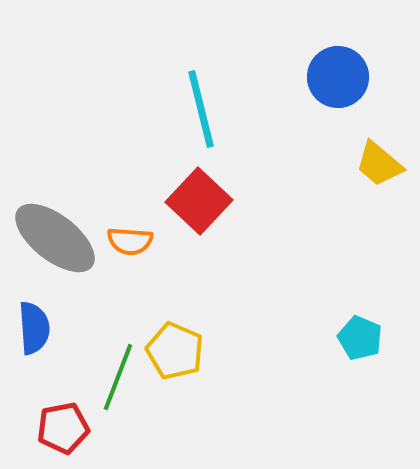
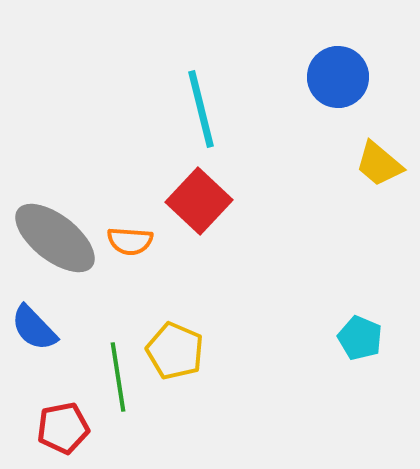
blue semicircle: rotated 140 degrees clockwise
green line: rotated 30 degrees counterclockwise
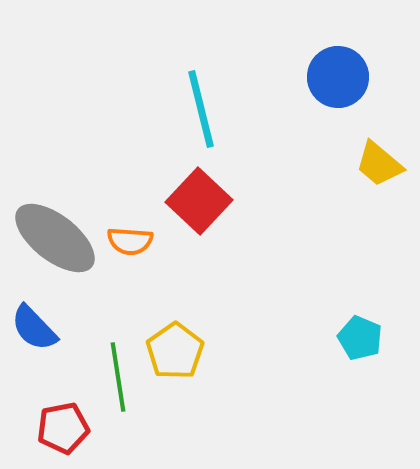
yellow pentagon: rotated 14 degrees clockwise
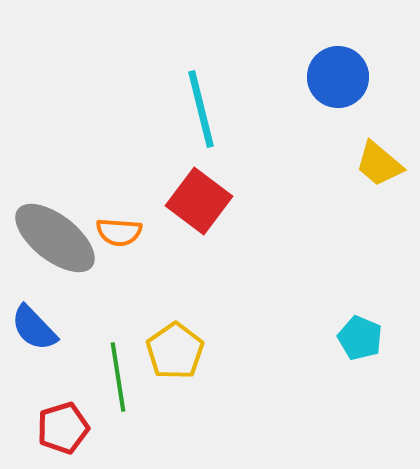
red square: rotated 6 degrees counterclockwise
orange semicircle: moved 11 px left, 9 px up
red pentagon: rotated 6 degrees counterclockwise
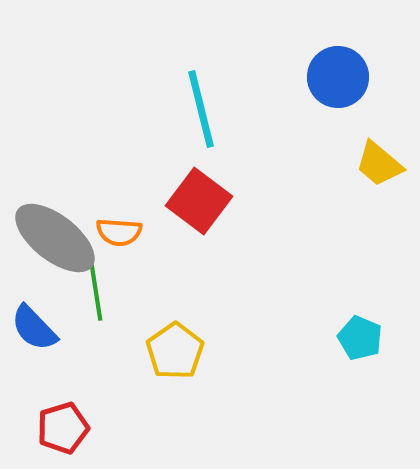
green line: moved 23 px left, 91 px up
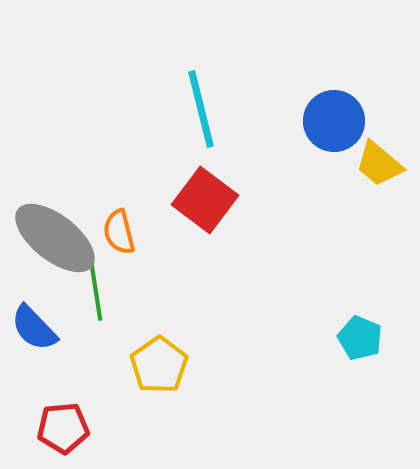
blue circle: moved 4 px left, 44 px down
red square: moved 6 px right, 1 px up
orange semicircle: rotated 72 degrees clockwise
yellow pentagon: moved 16 px left, 14 px down
red pentagon: rotated 12 degrees clockwise
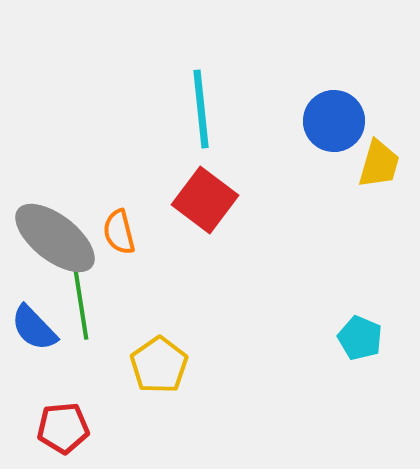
cyan line: rotated 8 degrees clockwise
yellow trapezoid: rotated 114 degrees counterclockwise
green line: moved 14 px left, 19 px down
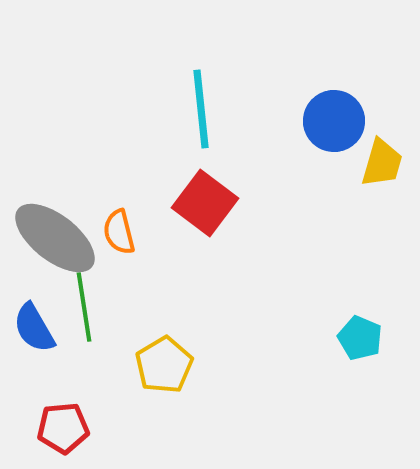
yellow trapezoid: moved 3 px right, 1 px up
red square: moved 3 px down
green line: moved 3 px right, 2 px down
blue semicircle: rotated 14 degrees clockwise
yellow pentagon: moved 5 px right; rotated 4 degrees clockwise
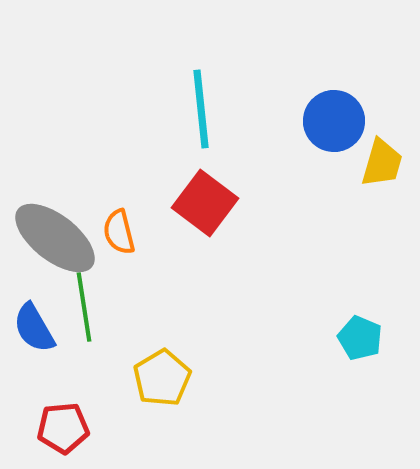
yellow pentagon: moved 2 px left, 13 px down
